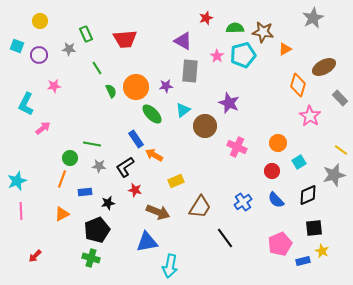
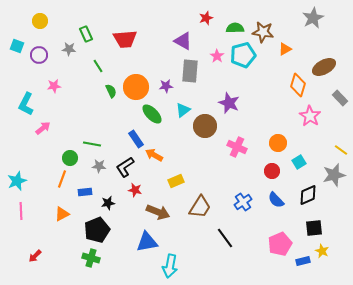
green line at (97, 68): moved 1 px right, 2 px up
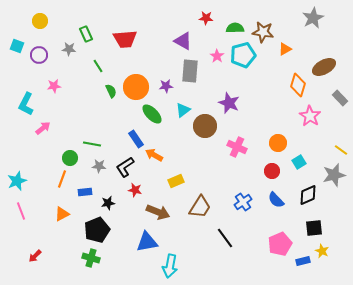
red star at (206, 18): rotated 24 degrees clockwise
pink line at (21, 211): rotated 18 degrees counterclockwise
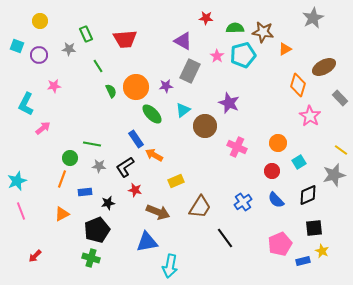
gray rectangle at (190, 71): rotated 20 degrees clockwise
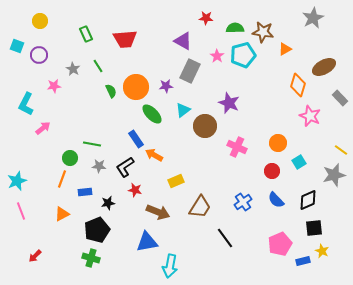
gray star at (69, 49): moved 4 px right, 20 px down; rotated 24 degrees clockwise
pink star at (310, 116): rotated 10 degrees counterclockwise
black diamond at (308, 195): moved 5 px down
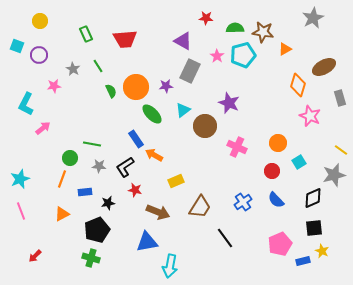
gray rectangle at (340, 98): rotated 28 degrees clockwise
cyan star at (17, 181): moved 3 px right, 2 px up
black diamond at (308, 200): moved 5 px right, 2 px up
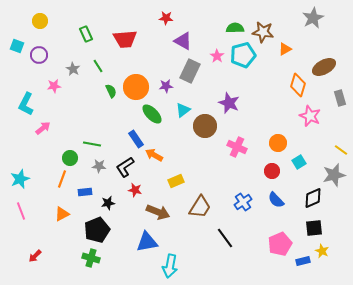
red star at (206, 18): moved 40 px left
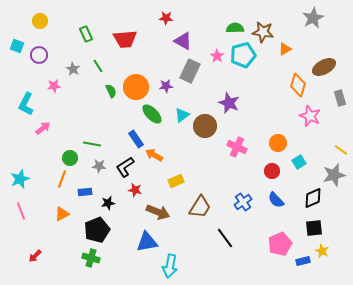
cyan triangle at (183, 110): moved 1 px left, 5 px down
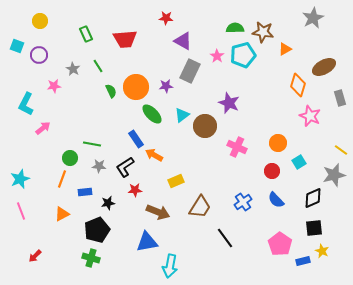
red star at (135, 190): rotated 16 degrees counterclockwise
pink pentagon at (280, 244): rotated 15 degrees counterclockwise
